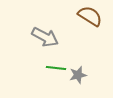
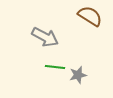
green line: moved 1 px left, 1 px up
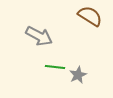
gray arrow: moved 6 px left, 1 px up
gray star: rotated 12 degrees counterclockwise
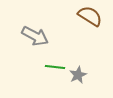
gray arrow: moved 4 px left
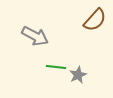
brown semicircle: moved 5 px right, 4 px down; rotated 100 degrees clockwise
green line: moved 1 px right
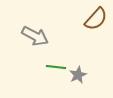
brown semicircle: moved 1 px right, 1 px up
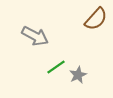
green line: rotated 42 degrees counterclockwise
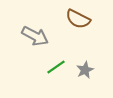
brown semicircle: moved 18 px left; rotated 75 degrees clockwise
gray star: moved 7 px right, 5 px up
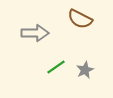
brown semicircle: moved 2 px right
gray arrow: moved 3 px up; rotated 28 degrees counterclockwise
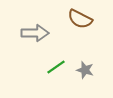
gray star: rotated 30 degrees counterclockwise
